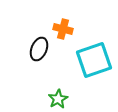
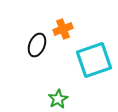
orange cross: rotated 36 degrees counterclockwise
black ellipse: moved 2 px left, 4 px up
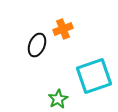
cyan square: moved 16 px down
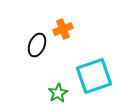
green star: moved 6 px up
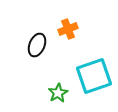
orange cross: moved 5 px right
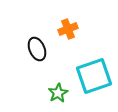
black ellipse: moved 4 px down; rotated 45 degrees counterclockwise
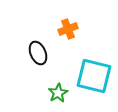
black ellipse: moved 1 px right, 4 px down
cyan square: rotated 33 degrees clockwise
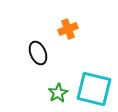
cyan square: moved 13 px down
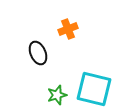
green star: moved 1 px left, 2 px down; rotated 12 degrees clockwise
